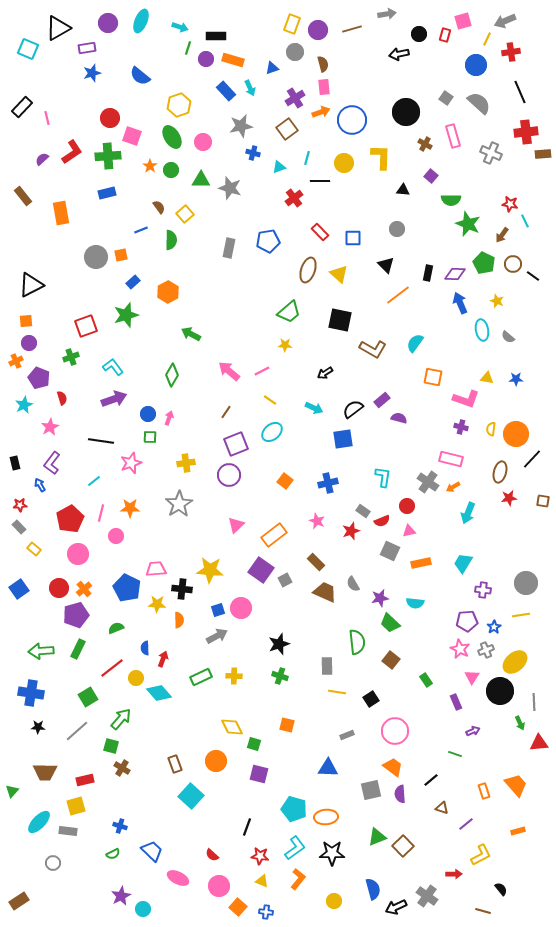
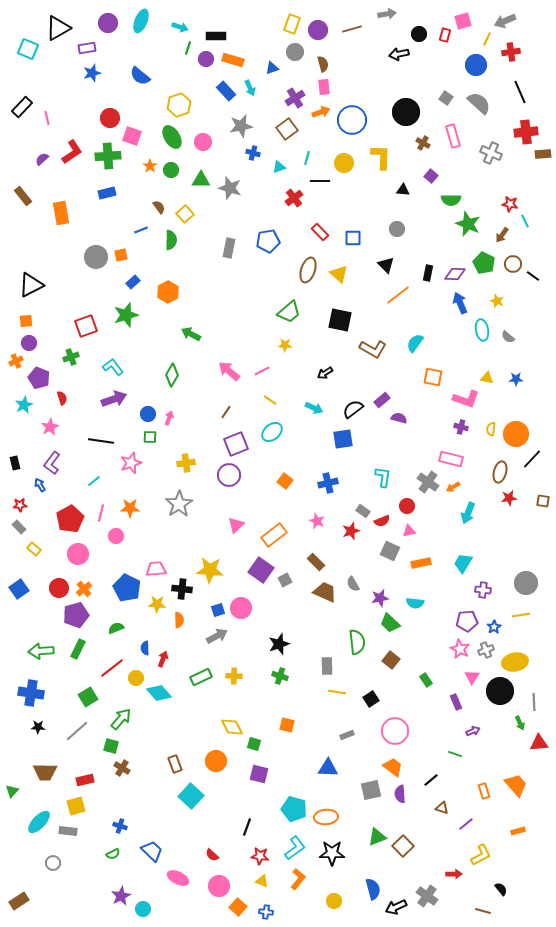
brown cross at (425, 144): moved 2 px left, 1 px up
yellow ellipse at (515, 662): rotated 30 degrees clockwise
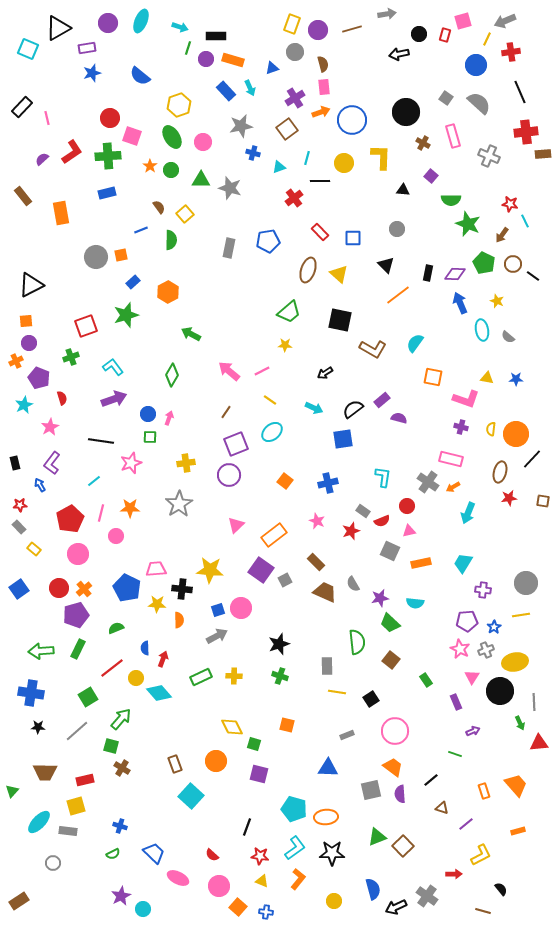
gray cross at (491, 153): moved 2 px left, 3 px down
blue trapezoid at (152, 851): moved 2 px right, 2 px down
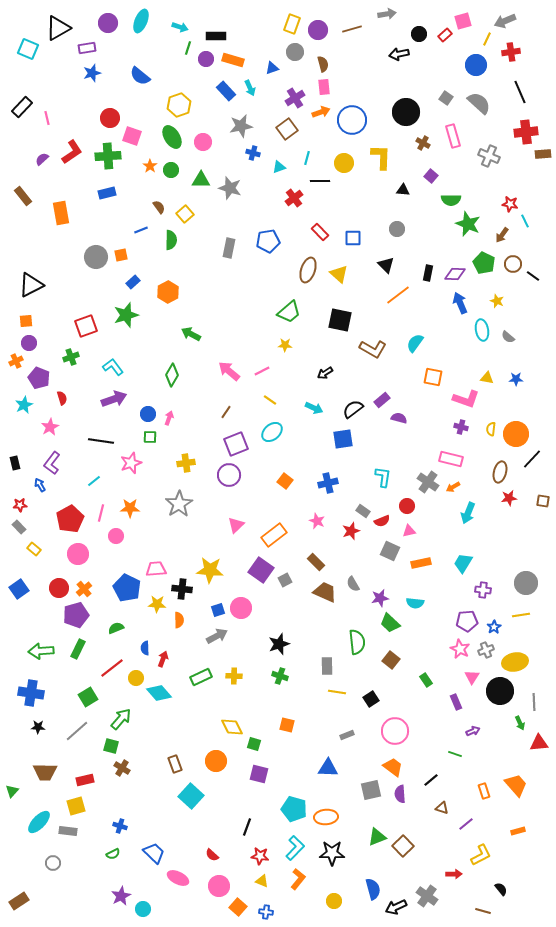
red rectangle at (445, 35): rotated 32 degrees clockwise
cyan L-shape at (295, 848): rotated 10 degrees counterclockwise
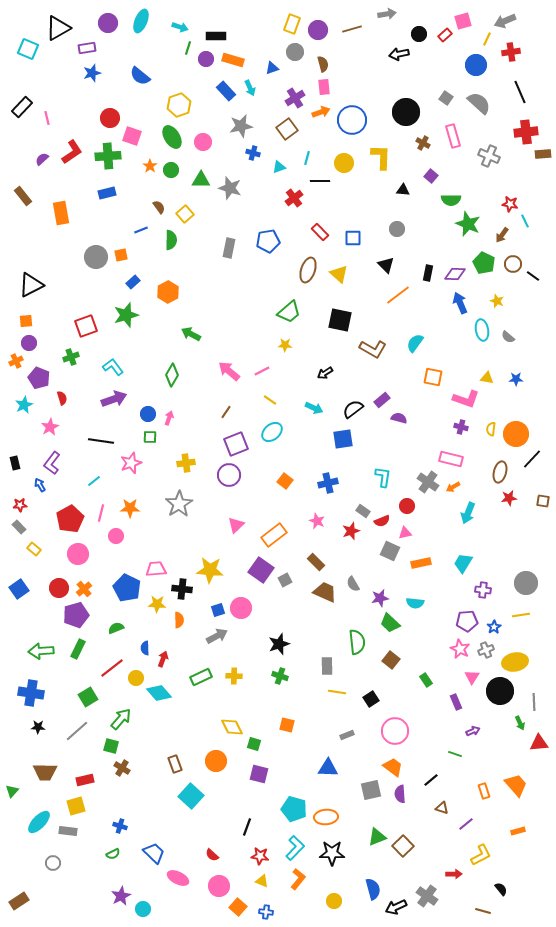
pink triangle at (409, 531): moved 4 px left, 2 px down
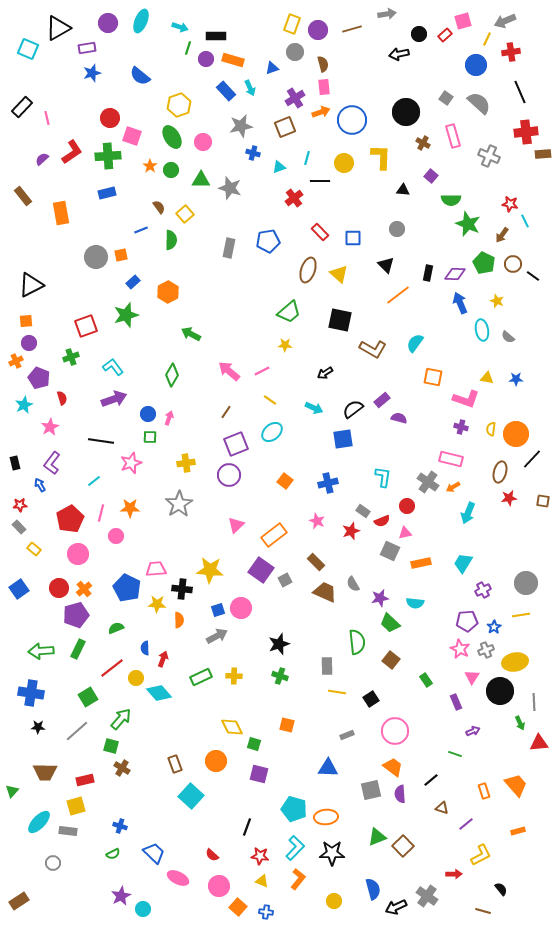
brown square at (287, 129): moved 2 px left, 2 px up; rotated 15 degrees clockwise
purple cross at (483, 590): rotated 35 degrees counterclockwise
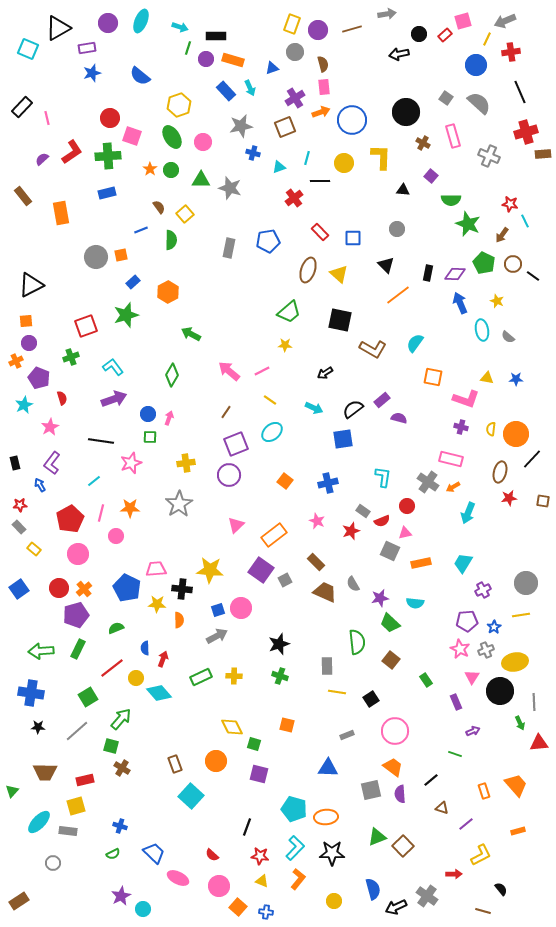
red cross at (526, 132): rotated 10 degrees counterclockwise
orange star at (150, 166): moved 3 px down
